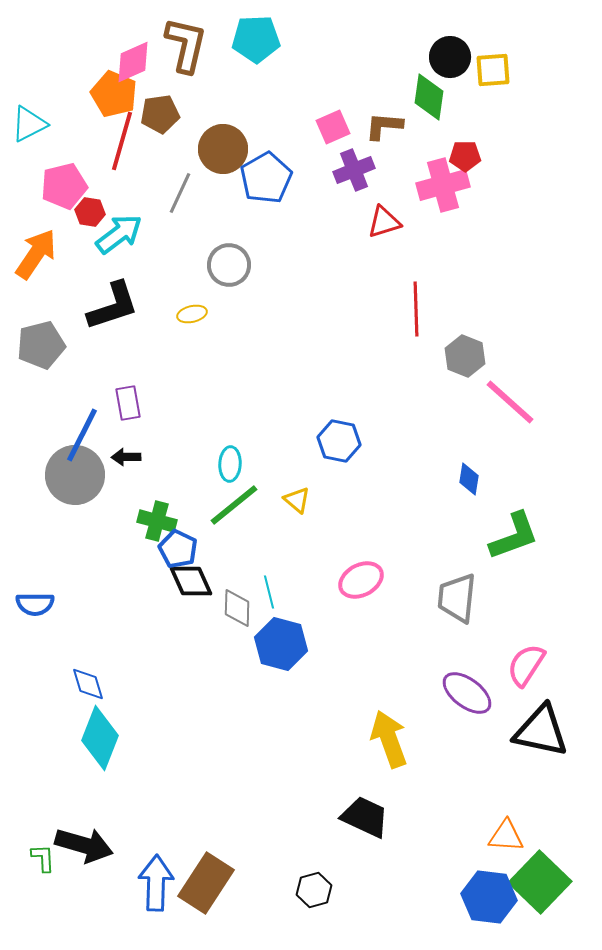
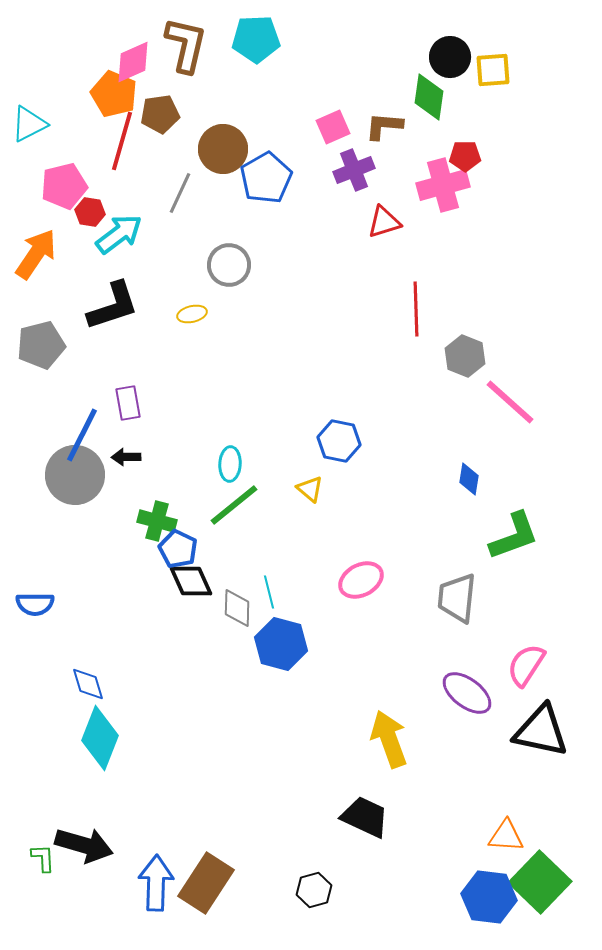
yellow triangle at (297, 500): moved 13 px right, 11 px up
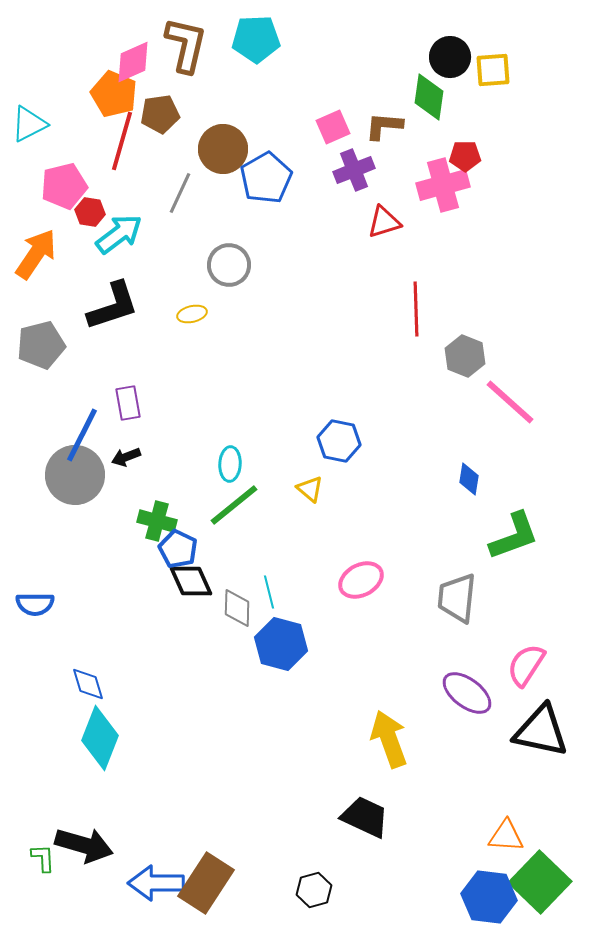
black arrow at (126, 457): rotated 20 degrees counterclockwise
blue arrow at (156, 883): rotated 92 degrees counterclockwise
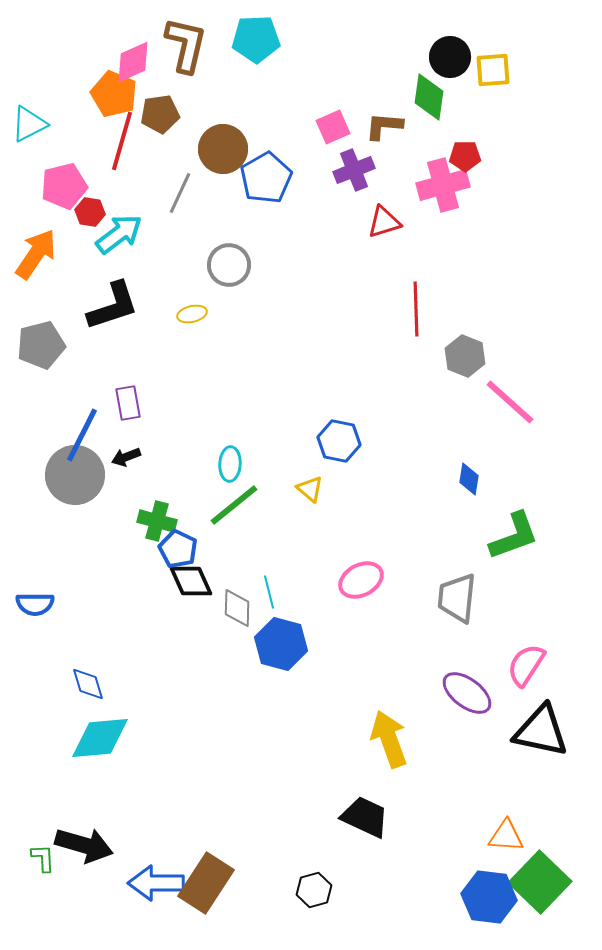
cyan diamond at (100, 738): rotated 64 degrees clockwise
